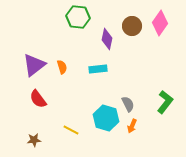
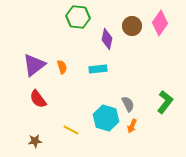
brown star: moved 1 px right, 1 px down
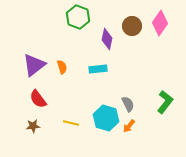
green hexagon: rotated 15 degrees clockwise
orange arrow: moved 3 px left; rotated 16 degrees clockwise
yellow line: moved 7 px up; rotated 14 degrees counterclockwise
brown star: moved 2 px left, 15 px up
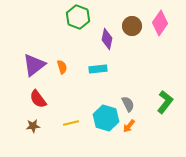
yellow line: rotated 28 degrees counterclockwise
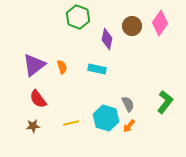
cyan rectangle: moved 1 px left; rotated 18 degrees clockwise
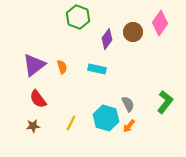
brown circle: moved 1 px right, 6 px down
purple diamond: rotated 25 degrees clockwise
yellow line: rotated 49 degrees counterclockwise
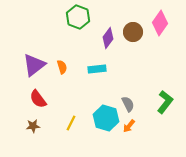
purple diamond: moved 1 px right, 1 px up
cyan rectangle: rotated 18 degrees counterclockwise
